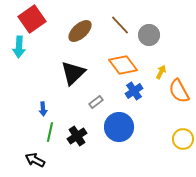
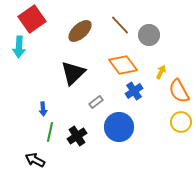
yellow circle: moved 2 px left, 17 px up
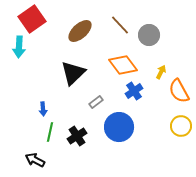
yellow circle: moved 4 px down
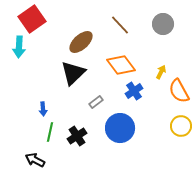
brown ellipse: moved 1 px right, 11 px down
gray circle: moved 14 px right, 11 px up
orange diamond: moved 2 px left
blue circle: moved 1 px right, 1 px down
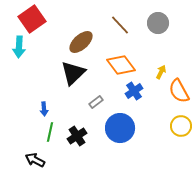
gray circle: moved 5 px left, 1 px up
blue arrow: moved 1 px right
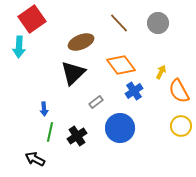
brown line: moved 1 px left, 2 px up
brown ellipse: rotated 20 degrees clockwise
black arrow: moved 1 px up
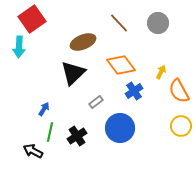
brown ellipse: moved 2 px right
blue arrow: rotated 144 degrees counterclockwise
black arrow: moved 2 px left, 8 px up
